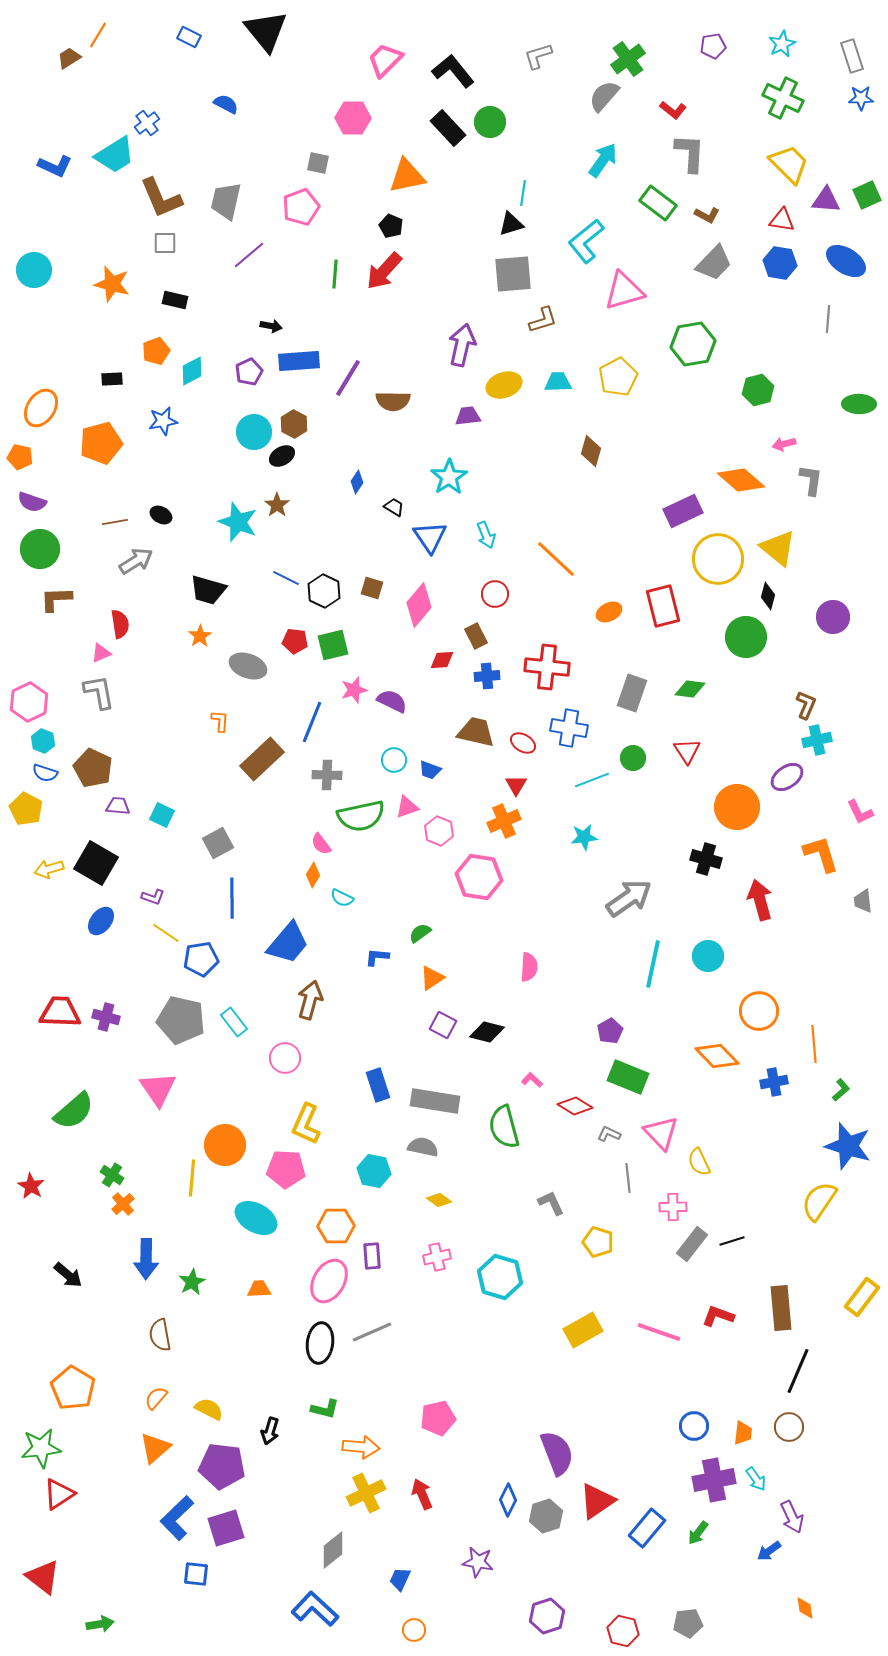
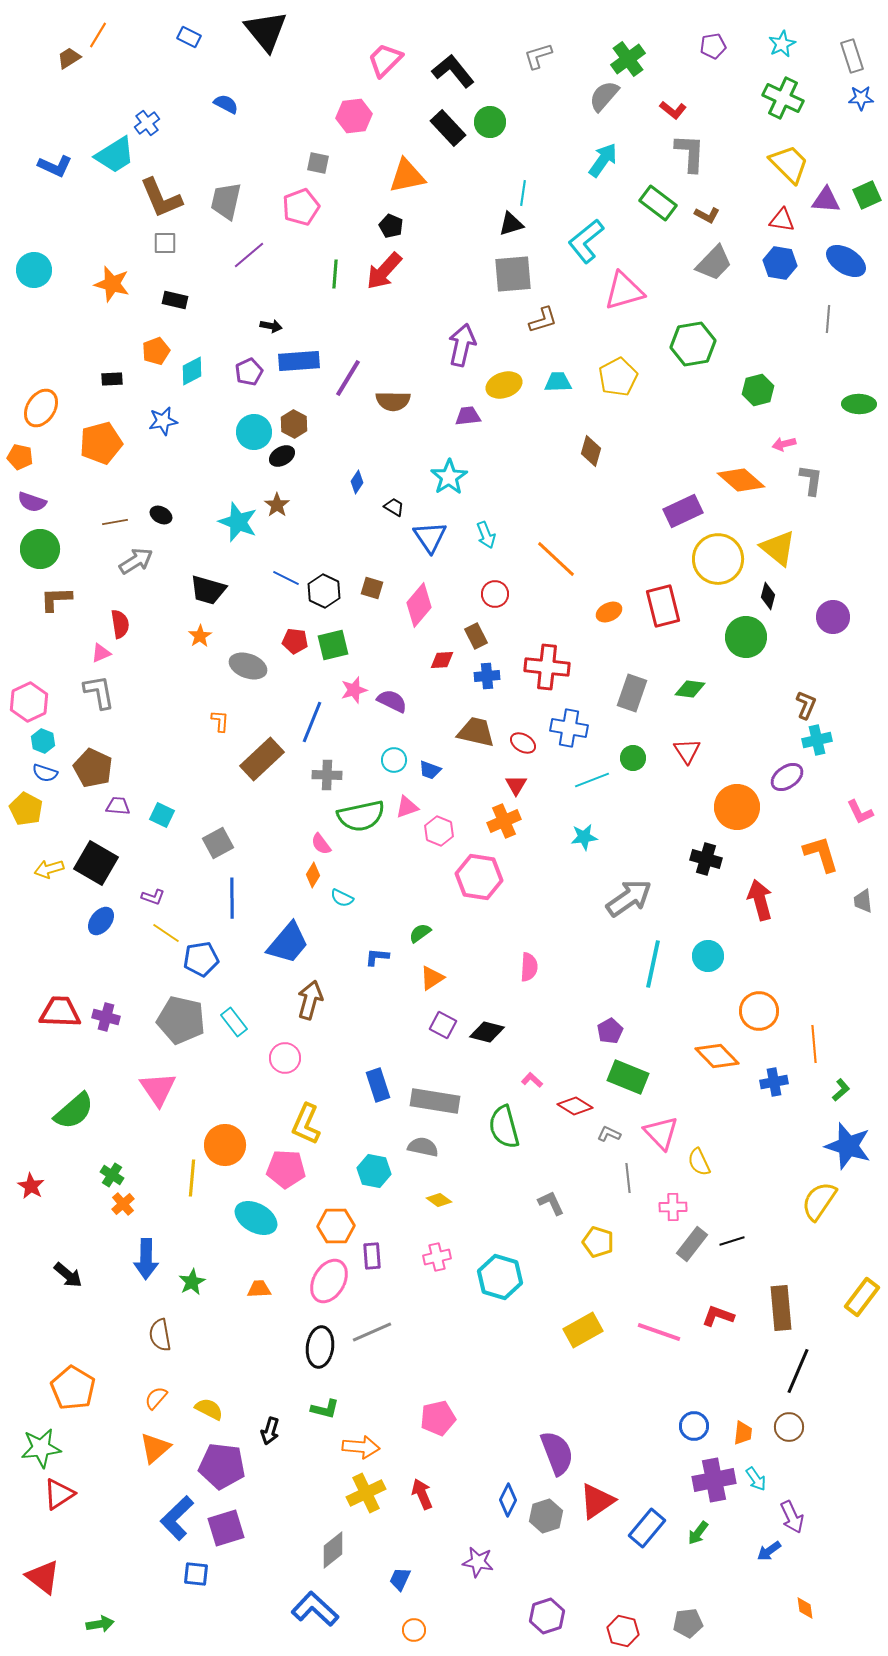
pink hexagon at (353, 118): moved 1 px right, 2 px up; rotated 8 degrees counterclockwise
black ellipse at (320, 1343): moved 4 px down
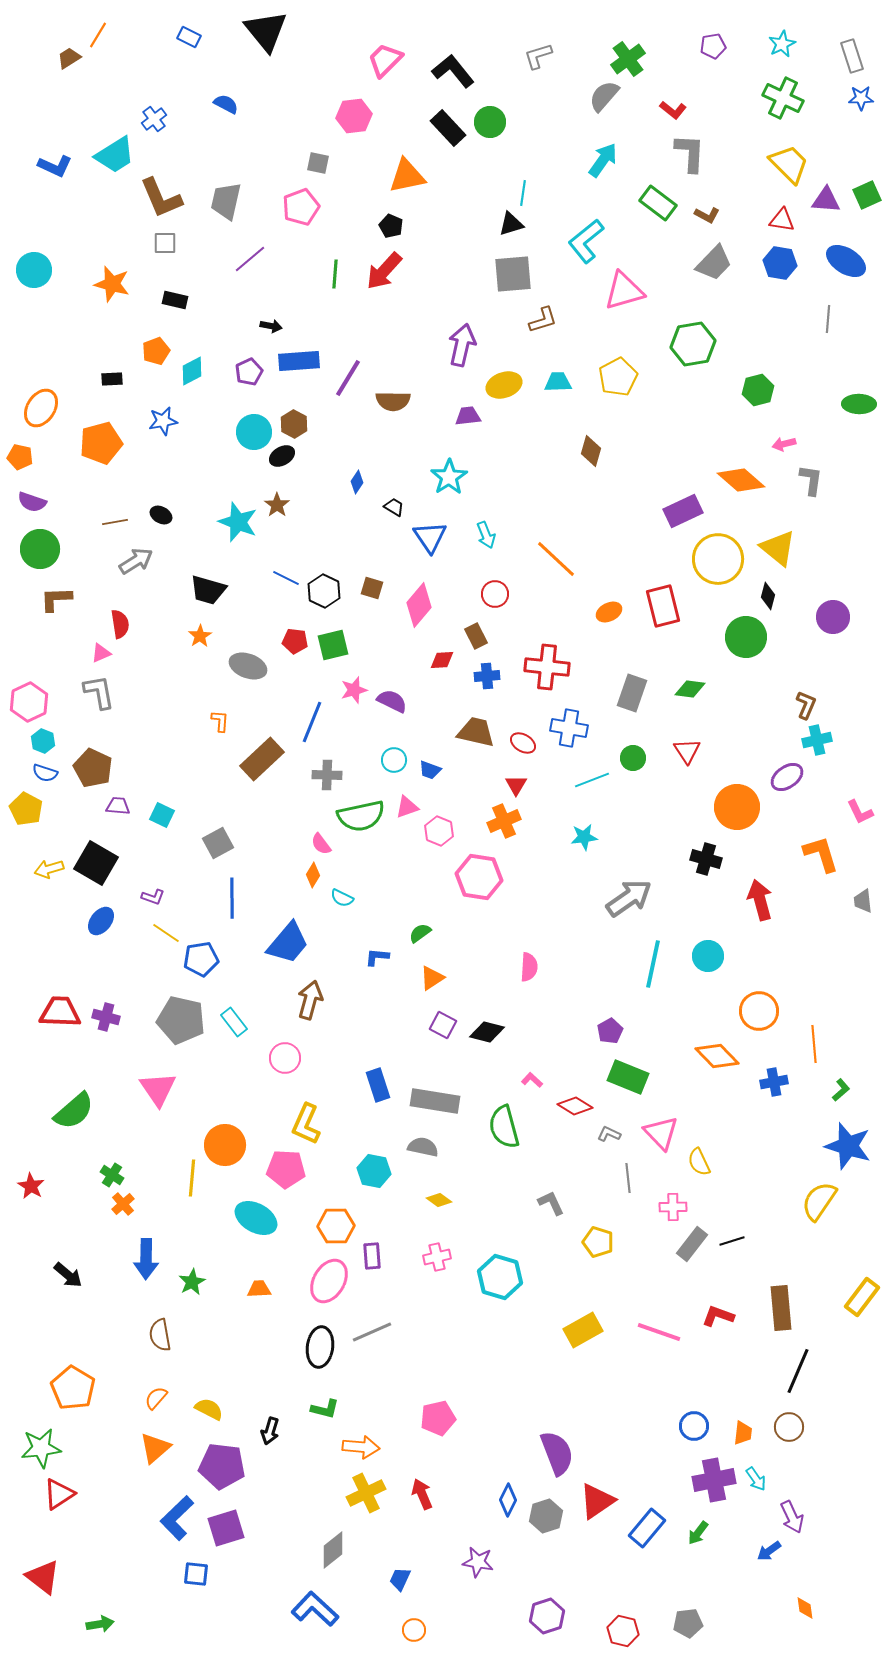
blue cross at (147, 123): moved 7 px right, 4 px up
purple line at (249, 255): moved 1 px right, 4 px down
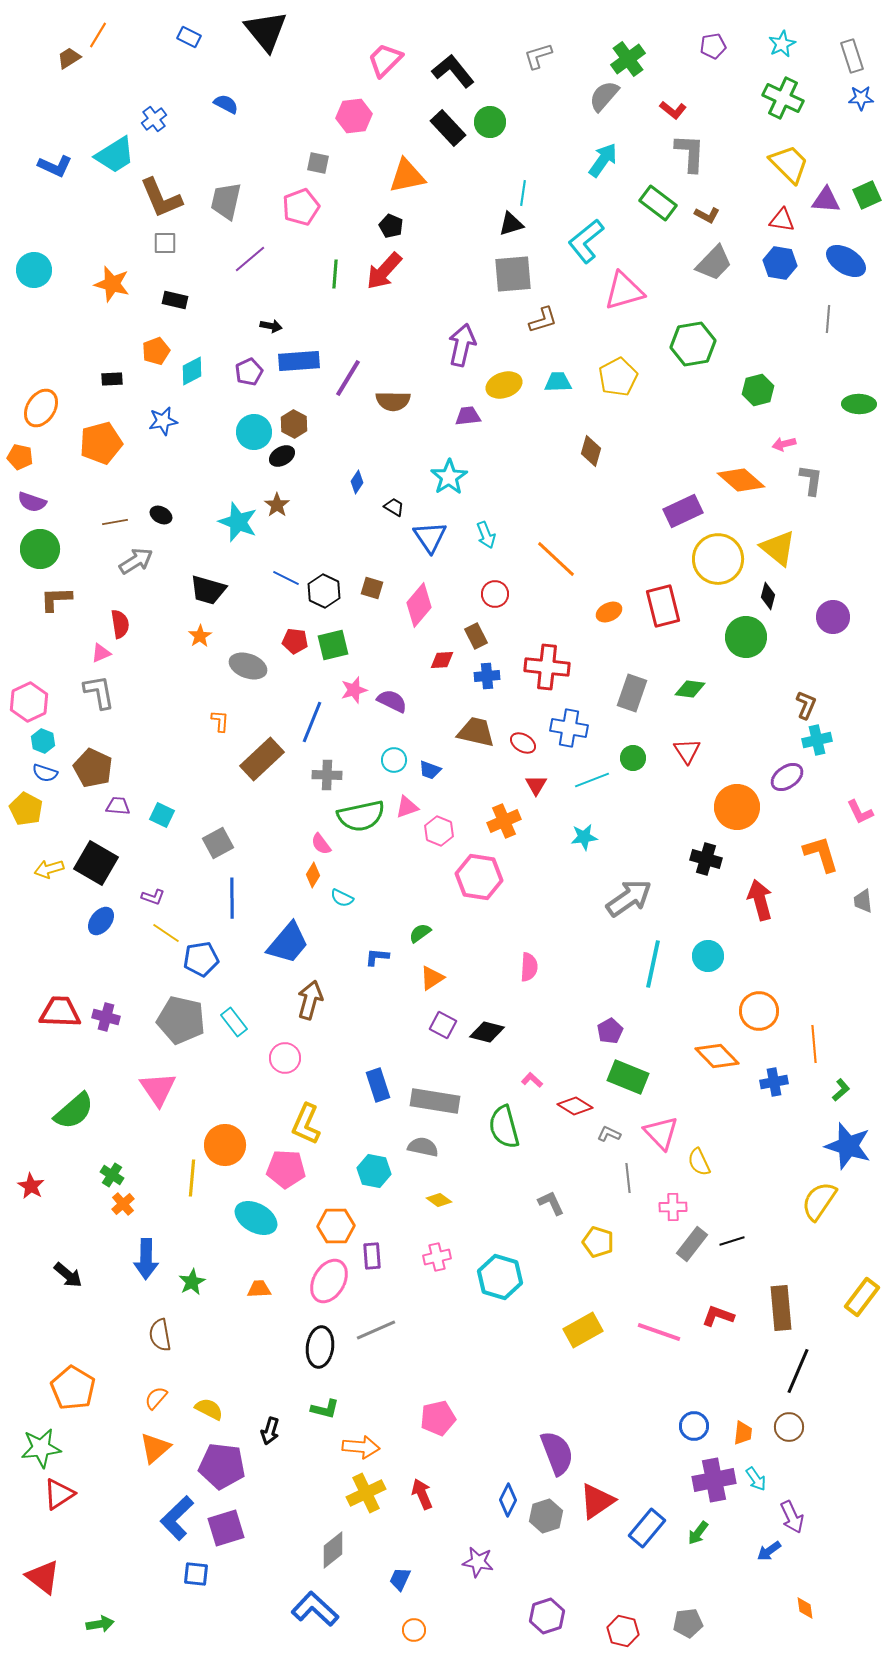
red triangle at (516, 785): moved 20 px right
gray line at (372, 1332): moved 4 px right, 2 px up
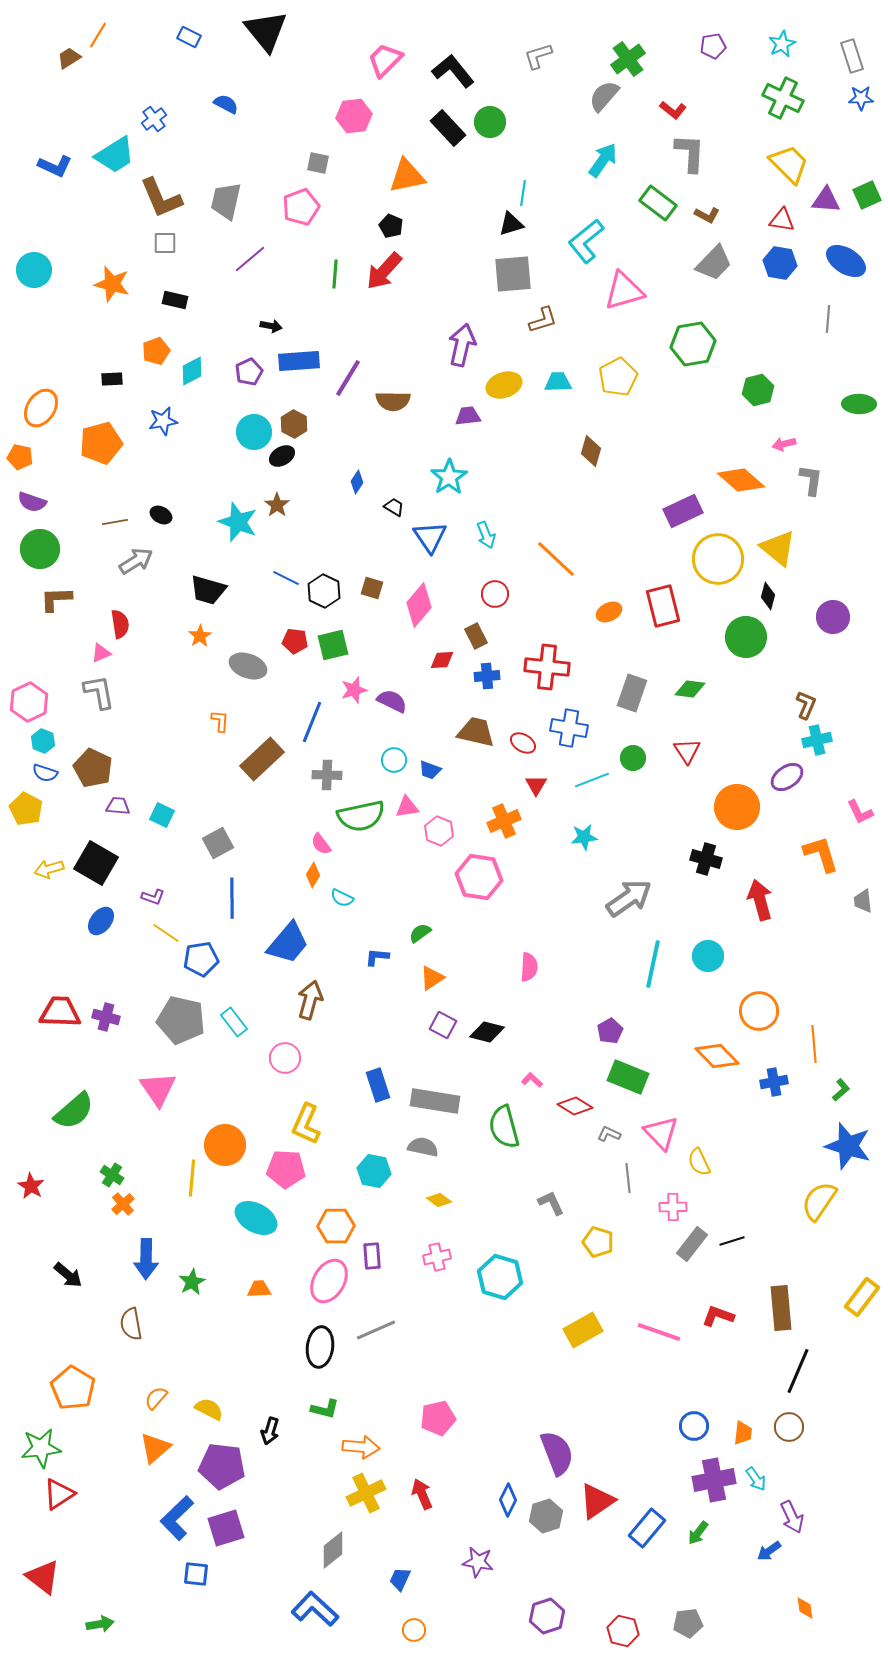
pink triangle at (407, 807): rotated 10 degrees clockwise
brown semicircle at (160, 1335): moved 29 px left, 11 px up
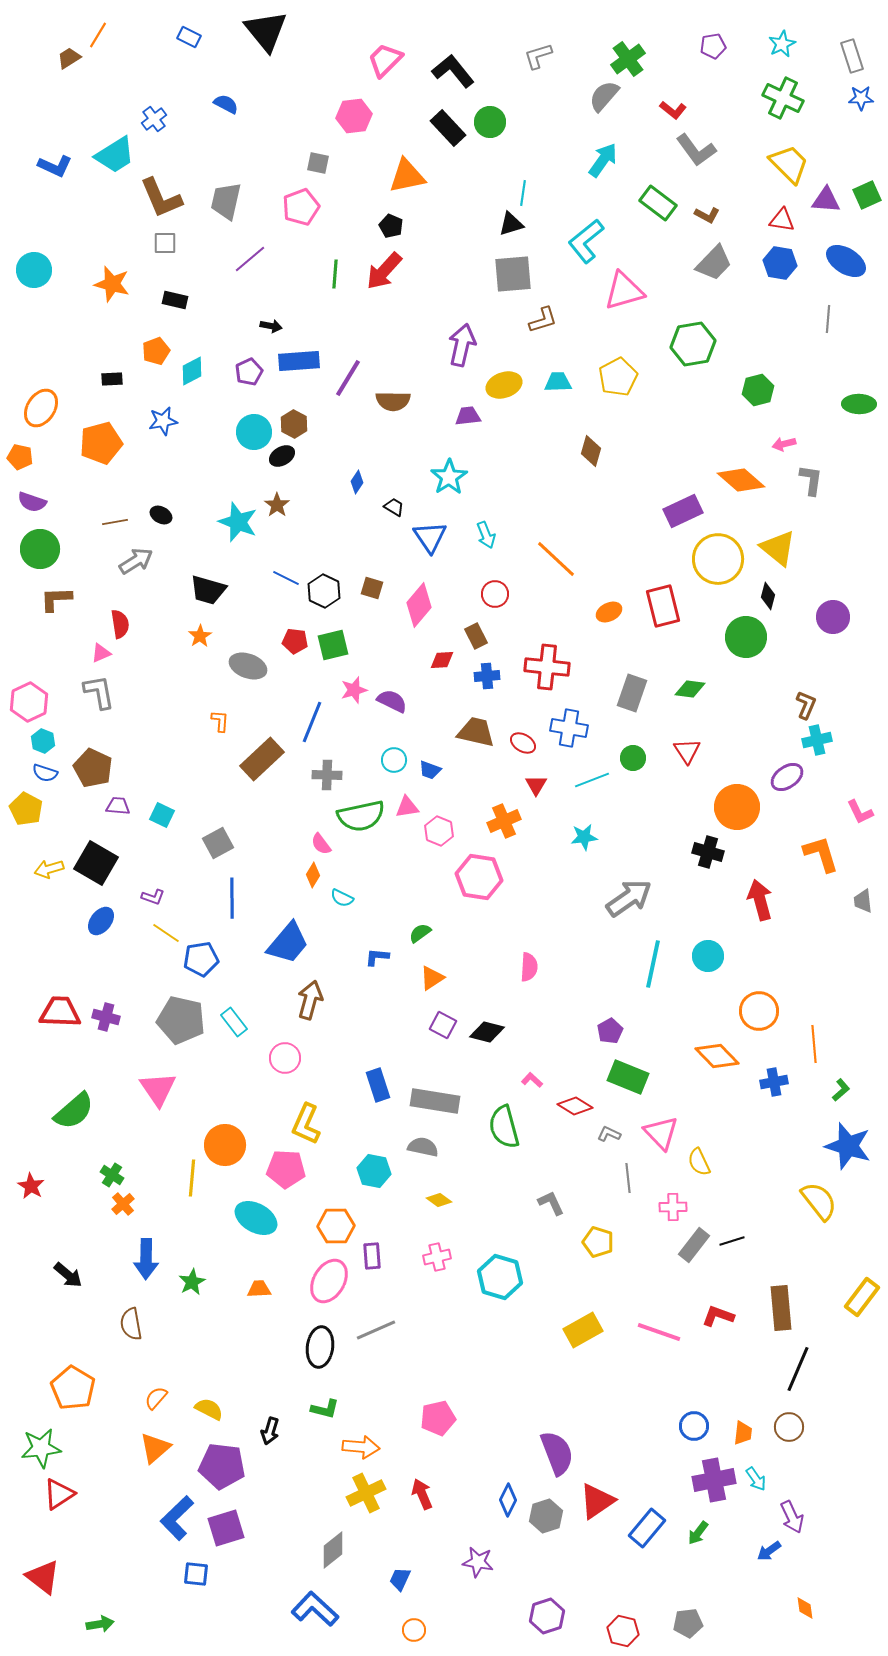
gray L-shape at (690, 153): moved 6 px right, 3 px up; rotated 141 degrees clockwise
black cross at (706, 859): moved 2 px right, 7 px up
yellow semicircle at (819, 1201): rotated 108 degrees clockwise
gray rectangle at (692, 1244): moved 2 px right, 1 px down
black line at (798, 1371): moved 2 px up
